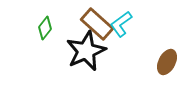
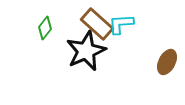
cyan L-shape: rotated 32 degrees clockwise
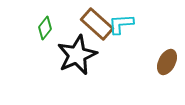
black star: moved 9 px left, 4 px down
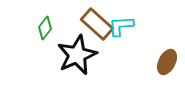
cyan L-shape: moved 2 px down
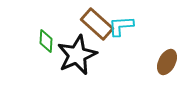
green diamond: moved 1 px right, 13 px down; rotated 35 degrees counterclockwise
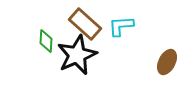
brown rectangle: moved 12 px left
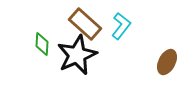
cyan L-shape: rotated 132 degrees clockwise
green diamond: moved 4 px left, 3 px down
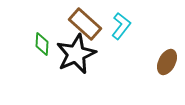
black star: moved 1 px left, 1 px up
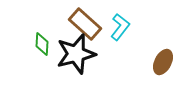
cyan L-shape: moved 1 px left, 1 px down
black star: rotated 9 degrees clockwise
brown ellipse: moved 4 px left
